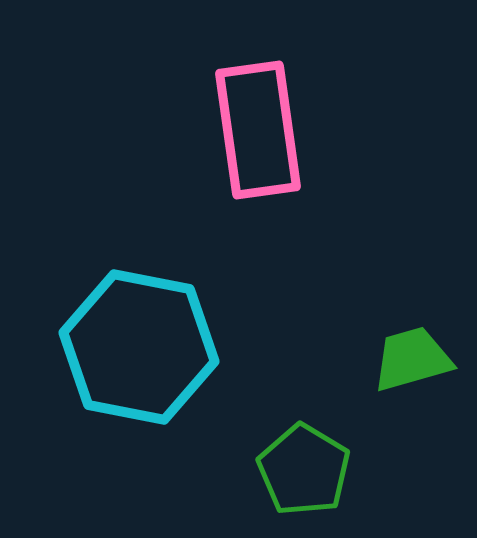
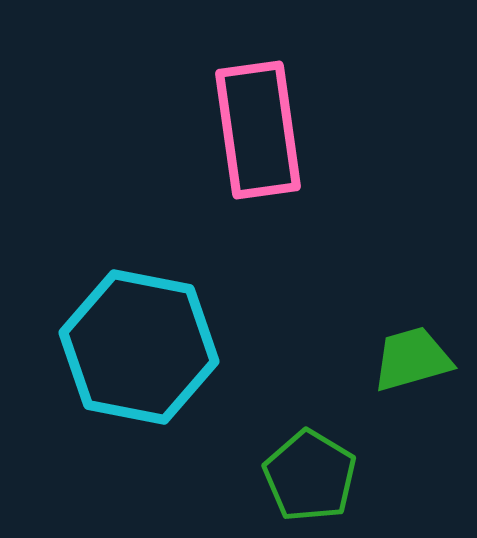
green pentagon: moved 6 px right, 6 px down
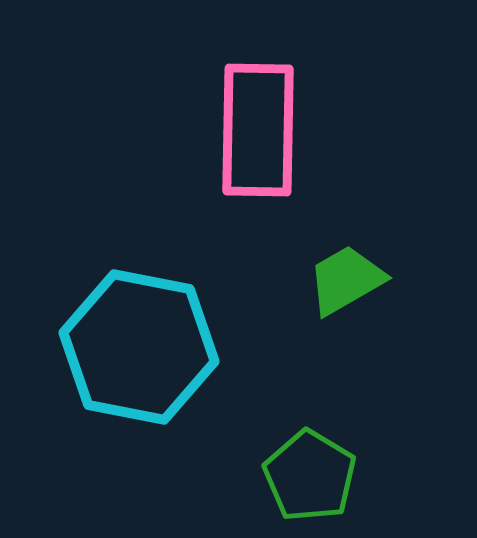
pink rectangle: rotated 9 degrees clockwise
green trapezoid: moved 66 px left, 79 px up; rotated 14 degrees counterclockwise
